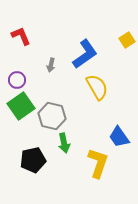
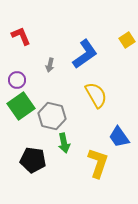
gray arrow: moved 1 px left
yellow semicircle: moved 1 px left, 8 px down
black pentagon: rotated 20 degrees clockwise
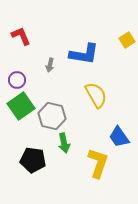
blue L-shape: moved 1 px left; rotated 44 degrees clockwise
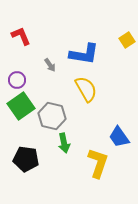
gray arrow: rotated 48 degrees counterclockwise
yellow semicircle: moved 10 px left, 6 px up
black pentagon: moved 7 px left, 1 px up
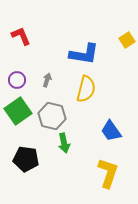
gray arrow: moved 3 px left, 15 px down; rotated 128 degrees counterclockwise
yellow semicircle: rotated 44 degrees clockwise
green square: moved 3 px left, 5 px down
blue trapezoid: moved 8 px left, 6 px up
yellow L-shape: moved 10 px right, 10 px down
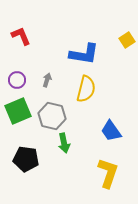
green square: rotated 12 degrees clockwise
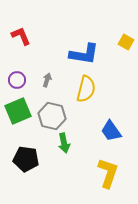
yellow square: moved 1 px left, 2 px down; rotated 28 degrees counterclockwise
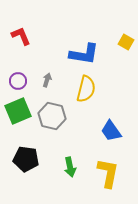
purple circle: moved 1 px right, 1 px down
green arrow: moved 6 px right, 24 px down
yellow L-shape: rotated 8 degrees counterclockwise
